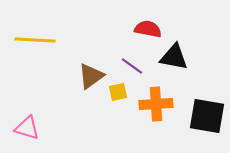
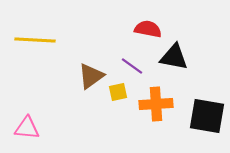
pink triangle: rotated 12 degrees counterclockwise
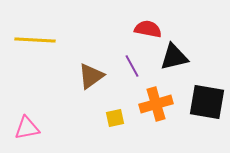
black triangle: rotated 24 degrees counterclockwise
purple line: rotated 25 degrees clockwise
yellow square: moved 3 px left, 26 px down
orange cross: rotated 12 degrees counterclockwise
black square: moved 14 px up
pink triangle: rotated 16 degrees counterclockwise
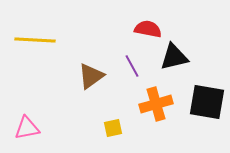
yellow square: moved 2 px left, 10 px down
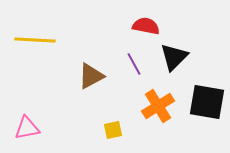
red semicircle: moved 2 px left, 3 px up
black triangle: rotated 32 degrees counterclockwise
purple line: moved 2 px right, 2 px up
brown triangle: rotated 8 degrees clockwise
orange cross: moved 2 px right, 2 px down; rotated 16 degrees counterclockwise
yellow square: moved 2 px down
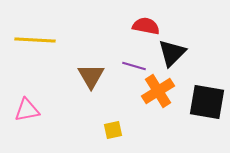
black triangle: moved 2 px left, 4 px up
purple line: moved 2 px down; rotated 45 degrees counterclockwise
brown triangle: rotated 32 degrees counterclockwise
orange cross: moved 15 px up
pink triangle: moved 18 px up
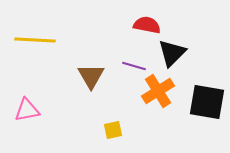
red semicircle: moved 1 px right, 1 px up
